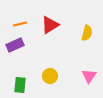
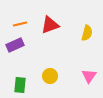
red triangle: rotated 12 degrees clockwise
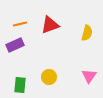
yellow circle: moved 1 px left, 1 px down
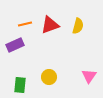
orange line: moved 5 px right
yellow semicircle: moved 9 px left, 7 px up
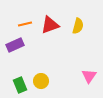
yellow circle: moved 8 px left, 4 px down
green rectangle: rotated 28 degrees counterclockwise
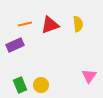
yellow semicircle: moved 2 px up; rotated 21 degrees counterclockwise
yellow circle: moved 4 px down
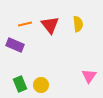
red triangle: rotated 48 degrees counterclockwise
purple rectangle: rotated 48 degrees clockwise
green rectangle: moved 1 px up
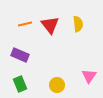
purple rectangle: moved 5 px right, 10 px down
yellow circle: moved 16 px right
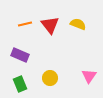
yellow semicircle: rotated 63 degrees counterclockwise
yellow circle: moved 7 px left, 7 px up
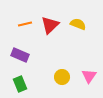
red triangle: rotated 24 degrees clockwise
yellow circle: moved 12 px right, 1 px up
